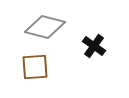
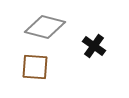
brown square: rotated 8 degrees clockwise
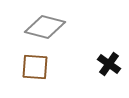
black cross: moved 15 px right, 18 px down
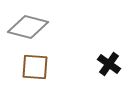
gray diamond: moved 17 px left
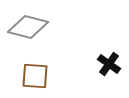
brown square: moved 9 px down
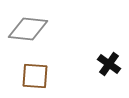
gray diamond: moved 2 px down; rotated 9 degrees counterclockwise
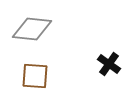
gray diamond: moved 4 px right
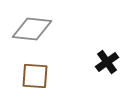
black cross: moved 2 px left, 2 px up; rotated 20 degrees clockwise
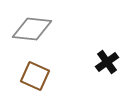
brown square: rotated 20 degrees clockwise
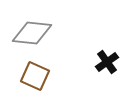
gray diamond: moved 4 px down
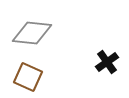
brown square: moved 7 px left, 1 px down
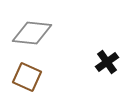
brown square: moved 1 px left
